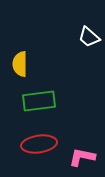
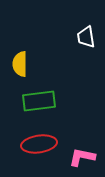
white trapezoid: moved 3 px left; rotated 40 degrees clockwise
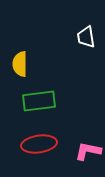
pink L-shape: moved 6 px right, 6 px up
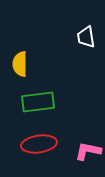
green rectangle: moved 1 px left, 1 px down
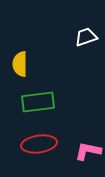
white trapezoid: rotated 80 degrees clockwise
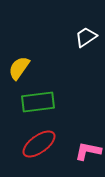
white trapezoid: rotated 15 degrees counterclockwise
yellow semicircle: moved 1 px left, 4 px down; rotated 35 degrees clockwise
red ellipse: rotated 28 degrees counterclockwise
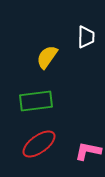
white trapezoid: rotated 125 degrees clockwise
yellow semicircle: moved 28 px right, 11 px up
green rectangle: moved 2 px left, 1 px up
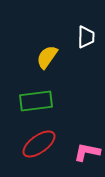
pink L-shape: moved 1 px left, 1 px down
